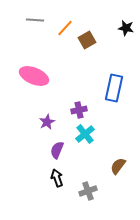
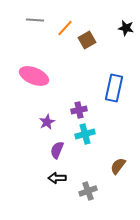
cyan cross: rotated 24 degrees clockwise
black arrow: rotated 72 degrees counterclockwise
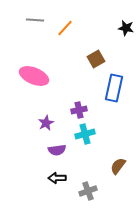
brown square: moved 9 px right, 19 px down
purple star: moved 1 px left, 1 px down
purple semicircle: rotated 120 degrees counterclockwise
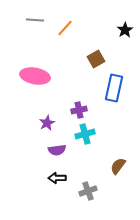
black star: moved 1 px left, 2 px down; rotated 28 degrees clockwise
pink ellipse: moved 1 px right; rotated 12 degrees counterclockwise
purple star: moved 1 px right
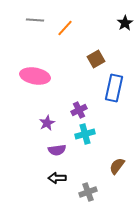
black star: moved 7 px up
purple cross: rotated 14 degrees counterclockwise
brown semicircle: moved 1 px left
gray cross: moved 1 px down
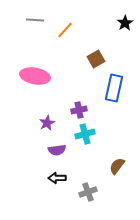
orange line: moved 2 px down
purple cross: rotated 14 degrees clockwise
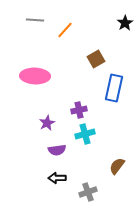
pink ellipse: rotated 8 degrees counterclockwise
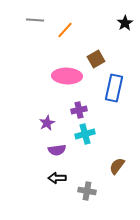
pink ellipse: moved 32 px right
gray cross: moved 1 px left, 1 px up; rotated 30 degrees clockwise
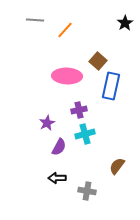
brown square: moved 2 px right, 2 px down; rotated 18 degrees counterclockwise
blue rectangle: moved 3 px left, 2 px up
purple semicircle: moved 2 px right, 3 px up; rotated 54 degrees counterclockwise
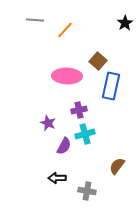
purple star: moved 1 px right; rotated 21 degrees counterclockwise
purple semicircle: moved 5 px right, 1 px up
